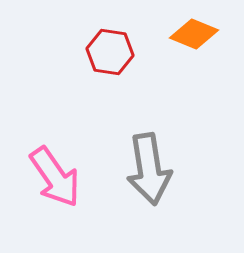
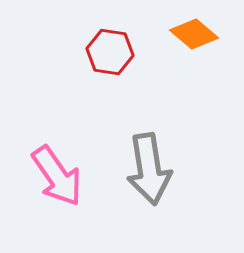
orange diamond: rotated 18 degrees clockwise
pink arrow: moved 2 px right, 1 px up
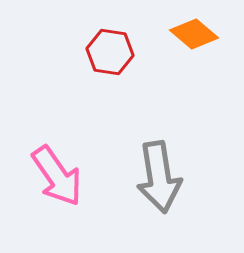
gray arrow: moved 10 px right, 8 px down
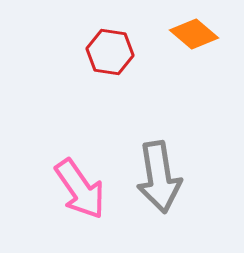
pink arrow: moved 23 px right, 13 px down
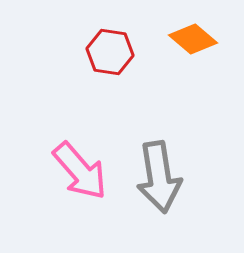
orange diamond: moved 1 px left, 5 px down
pink arrow: moved 18 px up; rotated 6 degrees counterclockwise
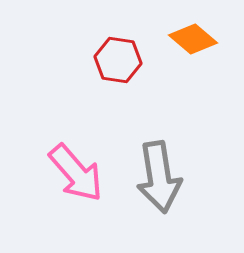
red hexagon: moved 8 px right, 8 px down
pink arrow: moved 4 px left, 2 px down
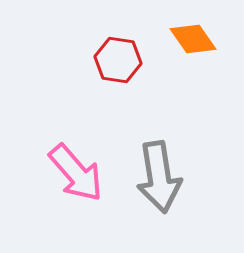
orange diamond: rotated 15 degrees clockwise
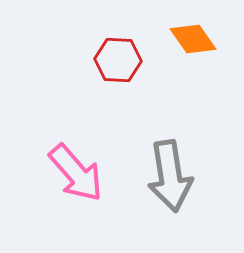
red hexagon: rotated 6 degrees counterclockwise
gray arrow: moved 11 px right, 1 px up
